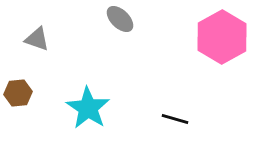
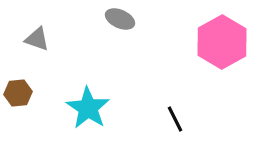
gray ellipse: rotated 20 degrees counterclockwise
pink hexagon: moved 5 px down
black line: rotated 48 degrees clockwise
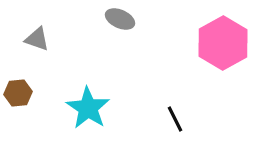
pink hexagon: moved 1 px right, 1 px down
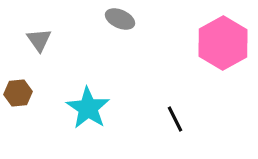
gray triangle: moved 2 px right, 1 px down; rotated 36 degrees clockwise
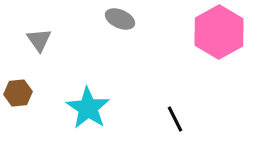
pink hexagon: moved 4 px left, 11 px up
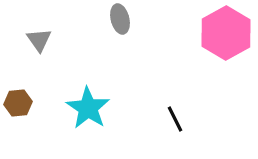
gray ellipse: rotated 52 degrees clockwise
pink hexagon: moved 7 px right, 1 px down
brown hexagon: moved 10 px down
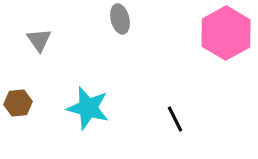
cyan star: rotated 18 degrees counterclockwise
